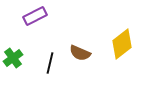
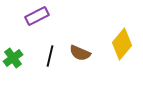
purple rectangle: moved 2 px right
yellow diamond: rotated 12 degrees counterclockwise
black line: moved 7 px up
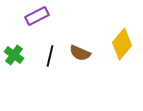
green cross: moved 1 px right, 3 px up; rotated 18 degrees counterclockwise
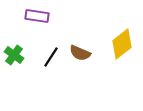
purple rectangle: rotated 35 degrees clockwise
yellow diamond: rotated 12 degrees clockwise
black line: moved 1 px right, 1 px down; rotated 20 degrees clockwise
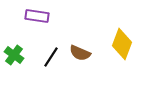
yellow diamond: rotated 32 degrees counterclockwise
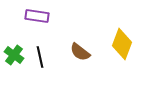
brown semicircle: moved 1 px up; rotated 15 degrees clockwise
black line: moved 11 px left; rotated 45 degrees counterclockwise
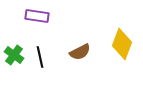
brown semicircle: rotated 65 degrees counterclockwise
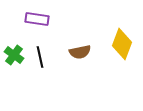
purple rectangle: moved 3 px down
brown semicircle: rotated 15 degrees clockwise
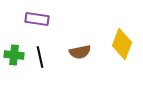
green cross: rotated 30 degrees counterclockwise
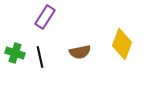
purple rectangle: moved 8 px right, 2 px up; rotated 65 degrees counterclockwise
green cross: moved 1 px right, 2 px up; rotated 12 degrees clockwise
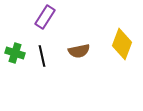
brown semicircle: moved 1 px left, 1 px up
black line: moved 2 px right, 1 px up
